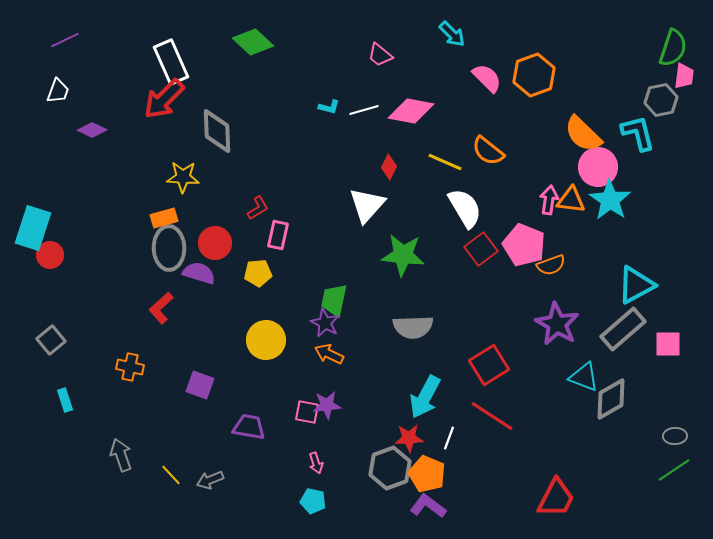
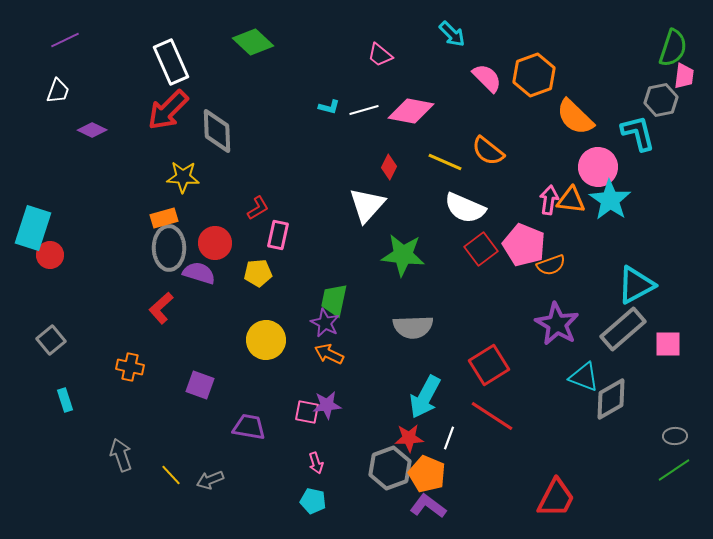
red arrow at (164, 99): moved 4 px right, 11 px down
orange semicircle at (583, 134): moved 8 px left, 17 px up
white semicircle at (465, 208): rotated 144 degrees clockwise
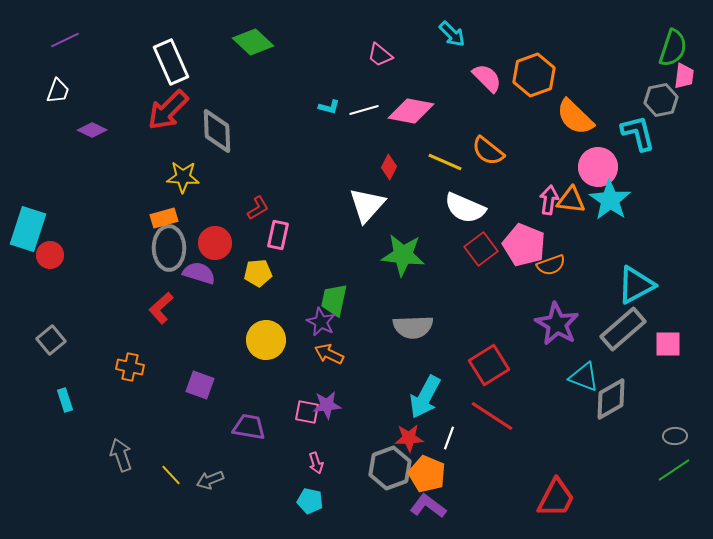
cyan rectangle at (33, 228): moved 5 px left, 1 px down
purple star at (325, 323): moved 4 px left, 1 px up
cyan pentagon at (313, 501): moved 3 px left
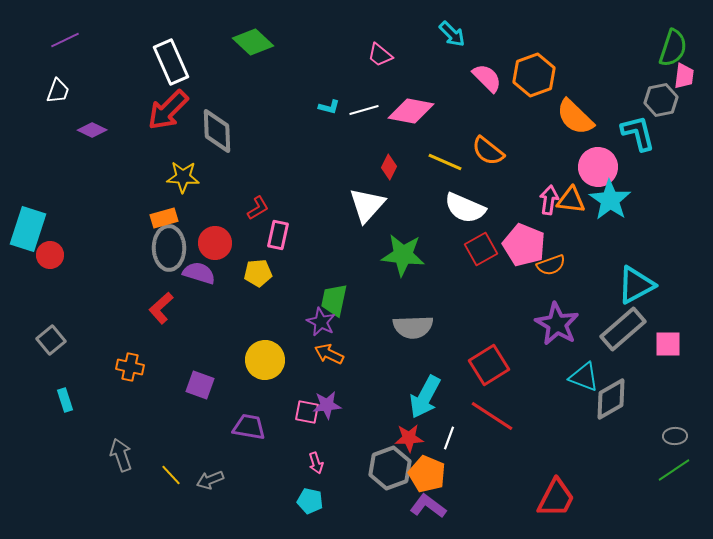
red square at (481, 249): rotated 8 degrees clockwise
yellow circle at (266, 340): moved 1 px left, 20 px down
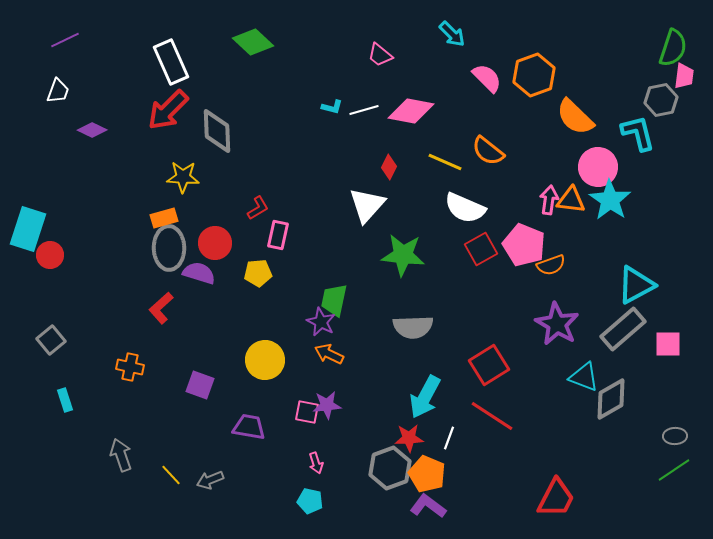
cyan L-shape at (329, 107): moved 3 px right
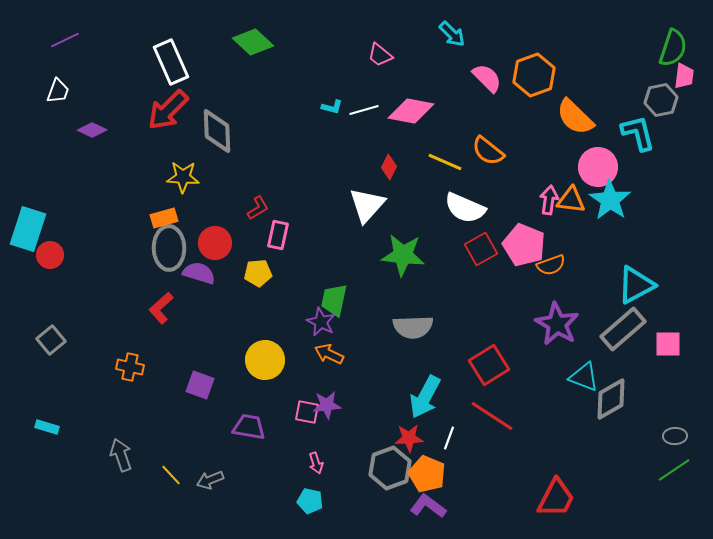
cyan rectangle at (65, 400): moved 18 px left, 27 px down; rotated 55 degrees counterclockwise
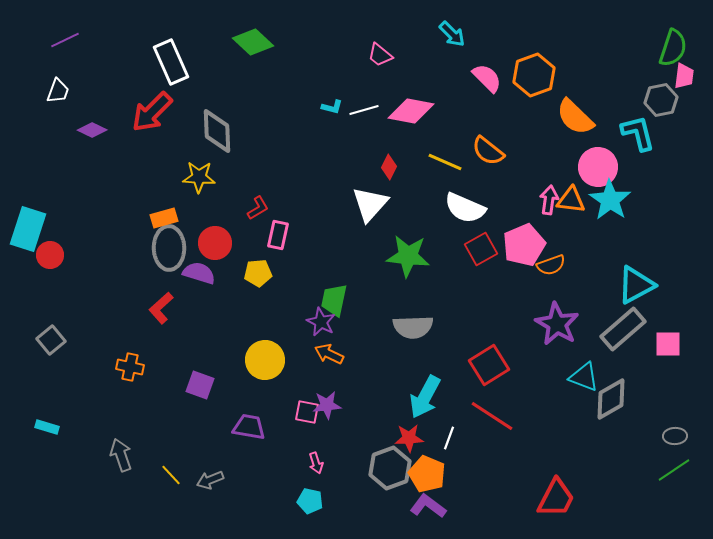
red arrow at (168, 110): moved 16 px left, 2 px down
yellow star at (183, 177): moved 16 px right
white triangle at (367, 205): moved 3 px right, 1 px up
pink pentagon at (524, 245): rotated 27 degrees clockwise
green star at (403, 255): moved 5 px right, 1 px down
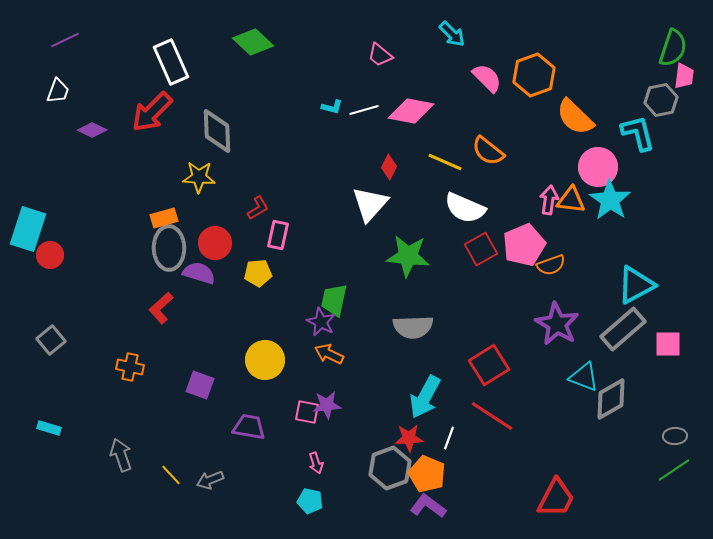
cyan rectangle at (47, 427): moved 2 px right, 1 px down
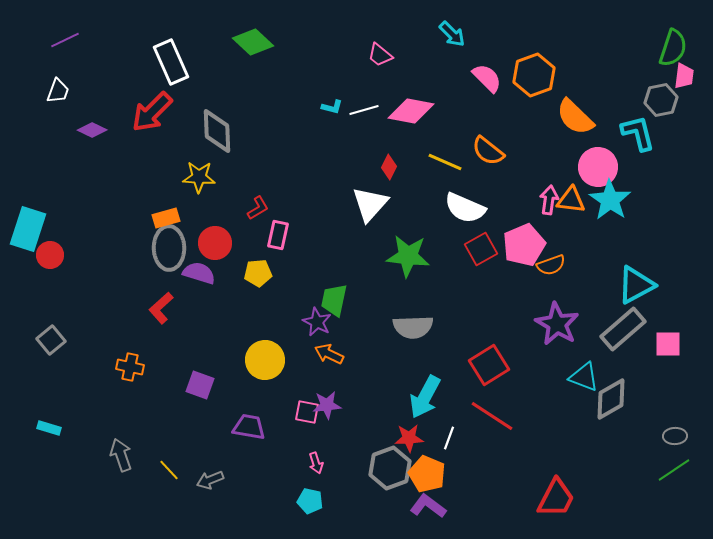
orange rectangle at (164, 218): moved 2 px right
purple star at (321, 322): moved 4 px left
yellow line at (171, 475): moved 2 px left, 5 px up
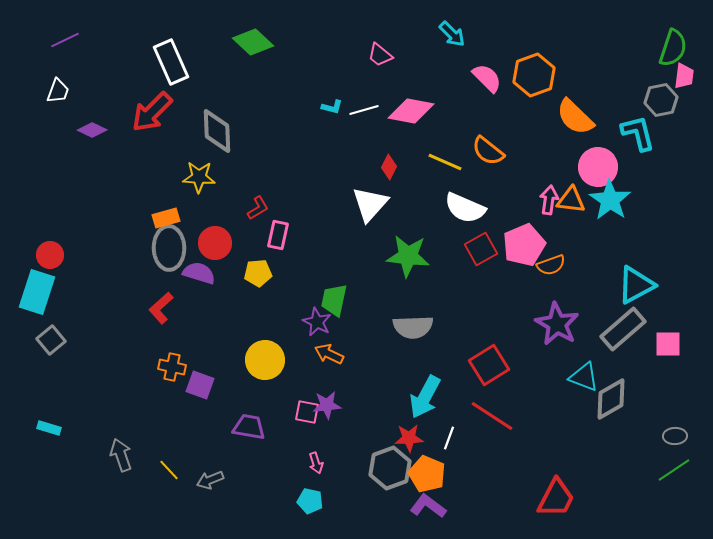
cyan rectangle at (28, 229): moved 9 px right, 63 px down
orange cross at (130, 367): moved 42 px right
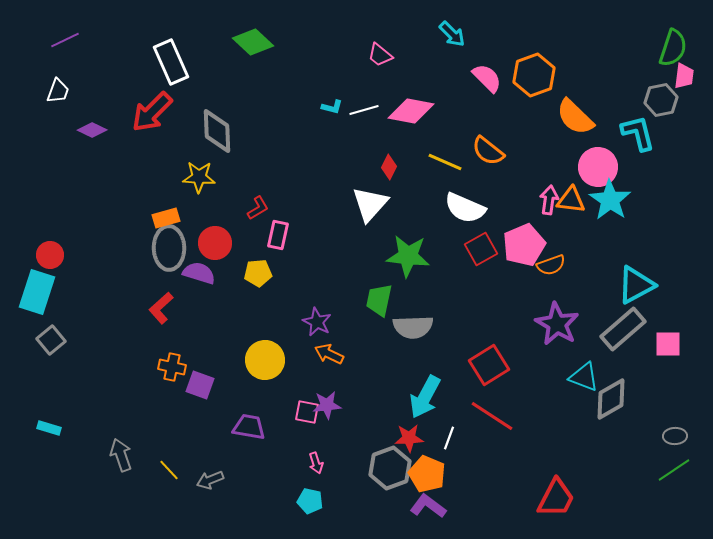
green trapezoid at (334, 300): moved 45 px right
